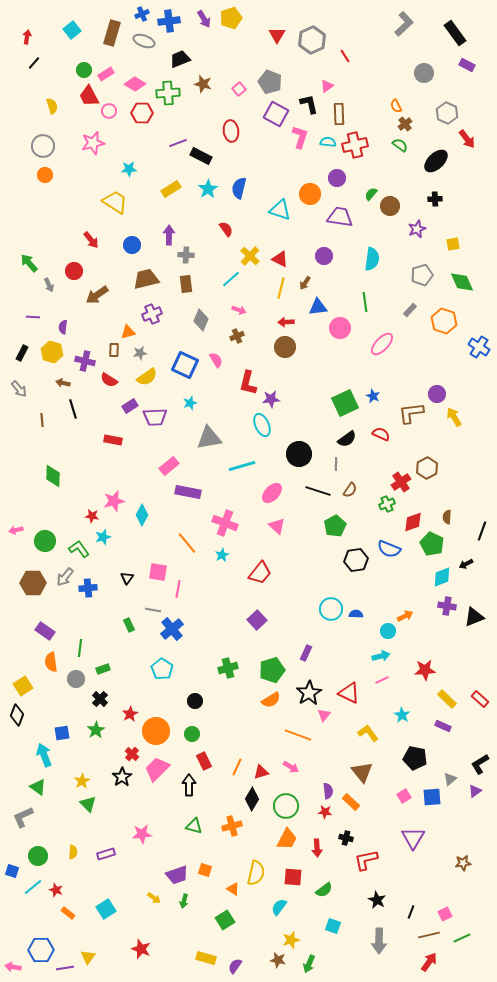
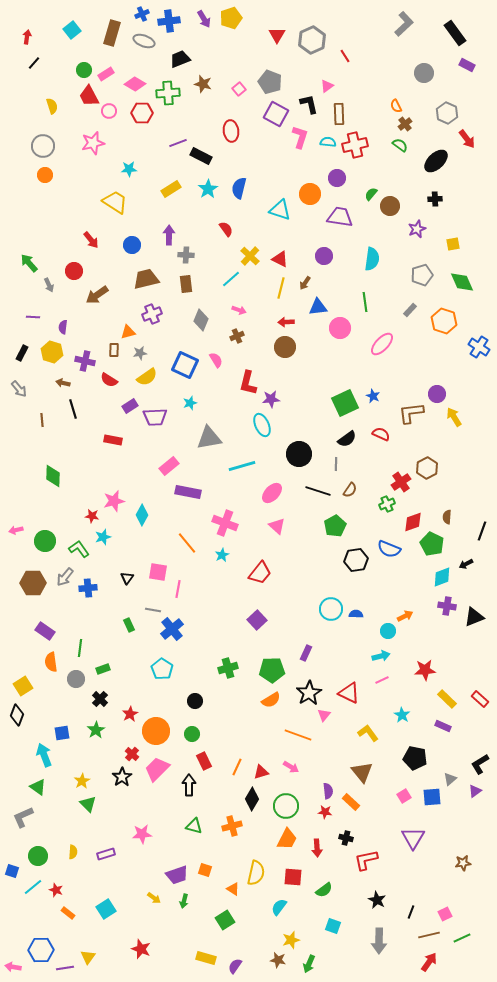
green pentagon at (272, 670): rotated 15 degrees clockwise
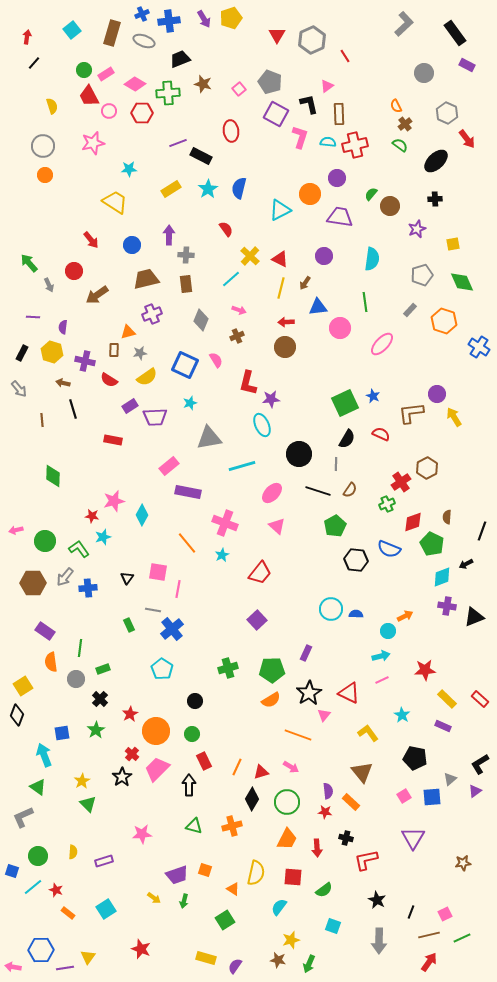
cyan triangle at (280, 210): rotated 45 degrees counterclockwise
black semicircle at (347, 439): rotated 24 degrees counterclockwise
black hexagon at (356, 560): rotated 15 degrees clockwise
green circle at (286, 806): moved 1 px right, 4 px up
purple rectangle at (106, 854): moved 2 px left, 7 px down
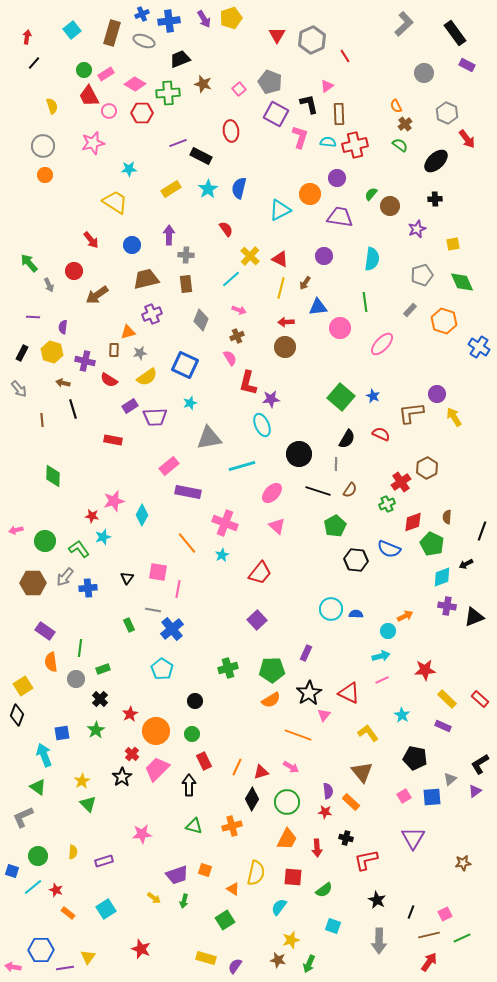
pink semicircle at (216, 360): moved 14 px right, 2 px up
green square at (345, 403): moved 4 px left, 6 px up; rotated 24 degrees counterclockwise
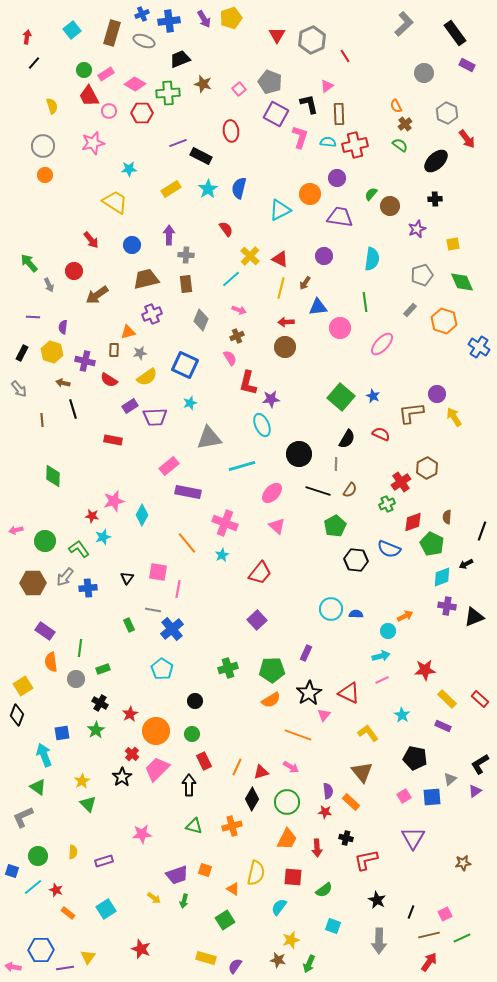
black cross at (100, 699): moved 4 px down; rotated 14 degrees counterclockwise
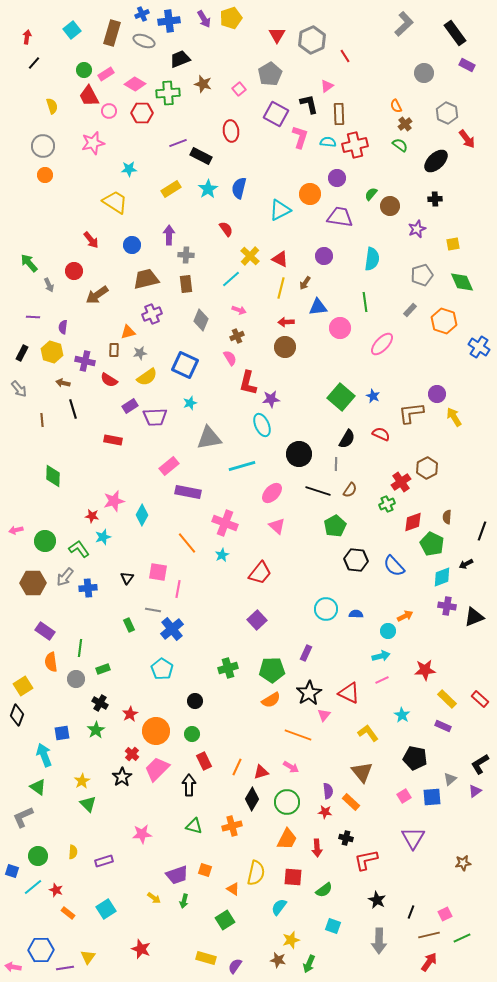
gray pentagon at (270, 82): moved 8 px up; rotated 20 degrees clockwise
blue semicircle at (389, 549): moved 5 px right, 17 px down; rotated 25 degrees clockwise
cyan circle at (331, 609): moved 5 px left
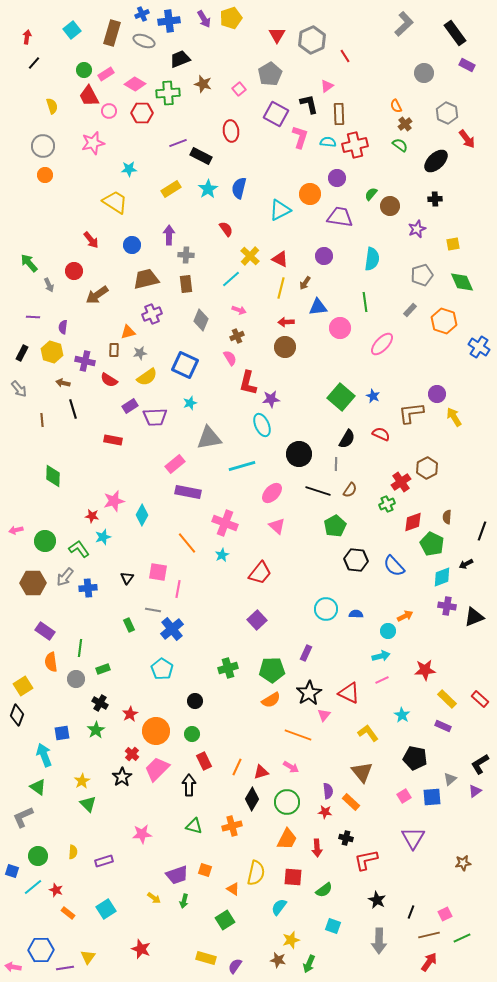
pink rectangle at (169, 466): moved 6 px right, 2 px up
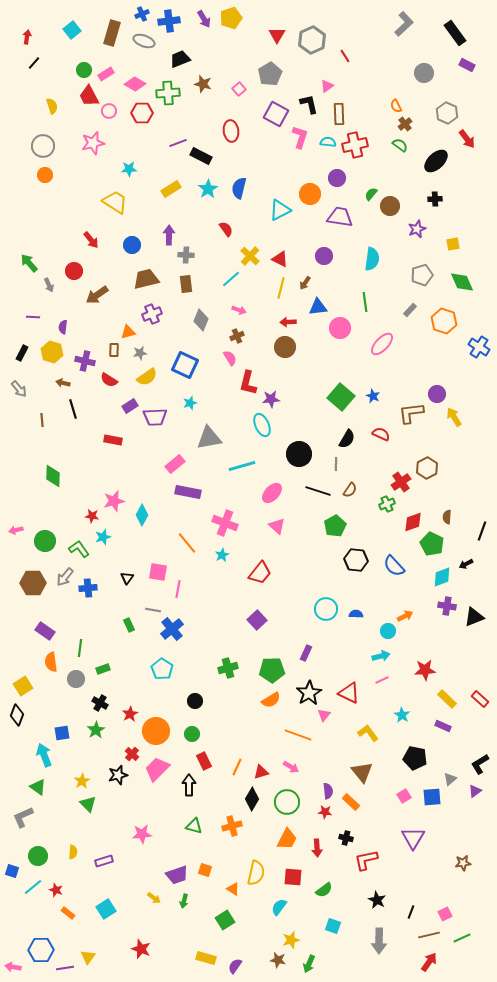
red arrow at (286, 322): moved 2 px right
black star at (122, 777): moved 4 px left, 2 px up; rotated 18 degrees clockwise
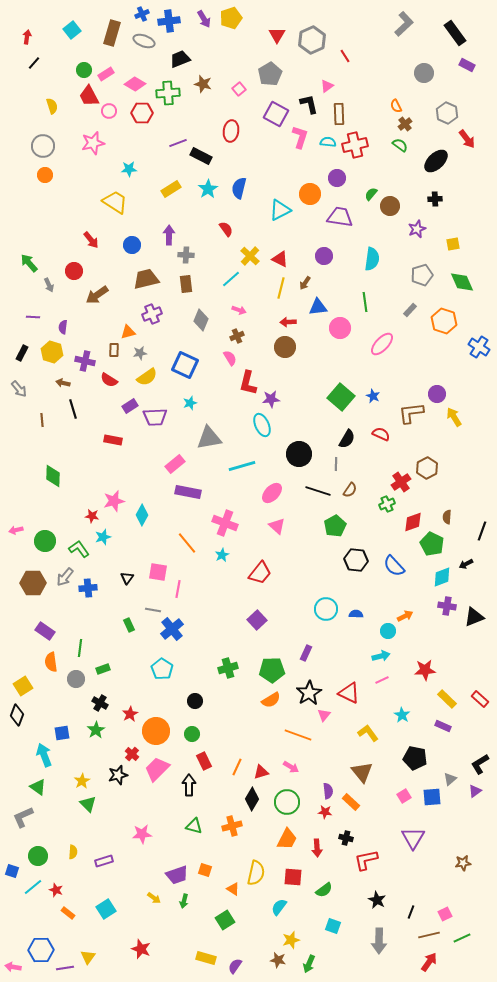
red ellipse at (231, 131): rotated 15 degrees clockwise
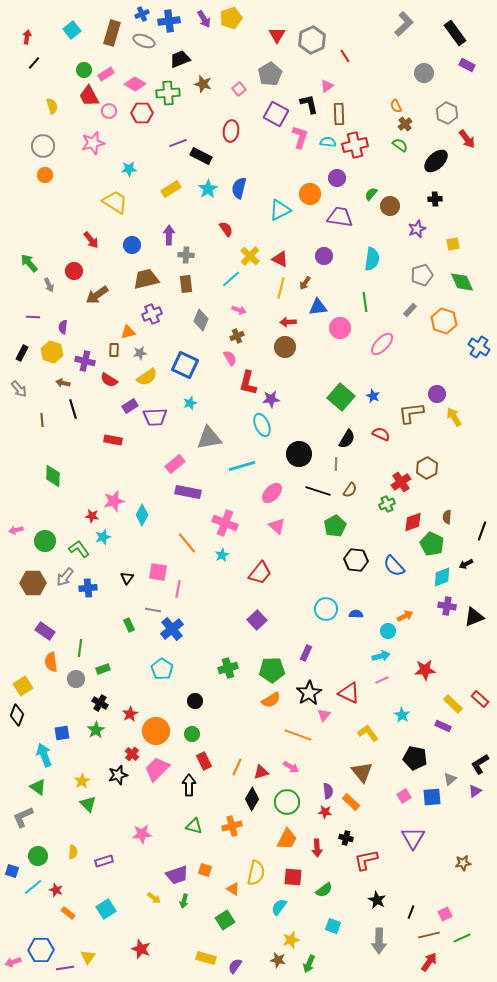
yellow rectangle at (447, 699): moved 6 px right, 5 px down
pink arrow at (13, 967): moved 5 px up; rotated 28 degrees counterclockwise
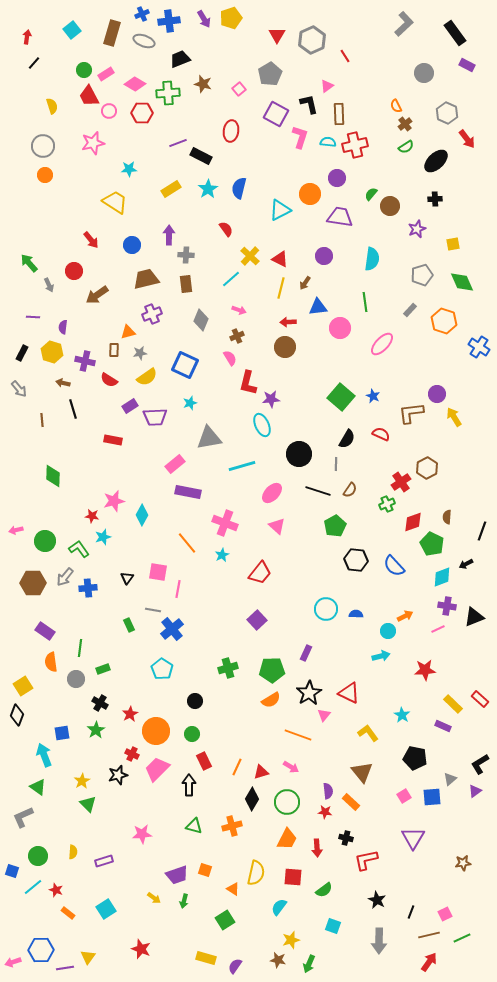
green semicircle at (400, 145): moved 6 px right, 2 px down; rotated 112 degrees clockwise
pink line at (382, 680): moved 56 px right, 51 px up
red cross at (132, 754): rotated 16 degrees counterclockwise
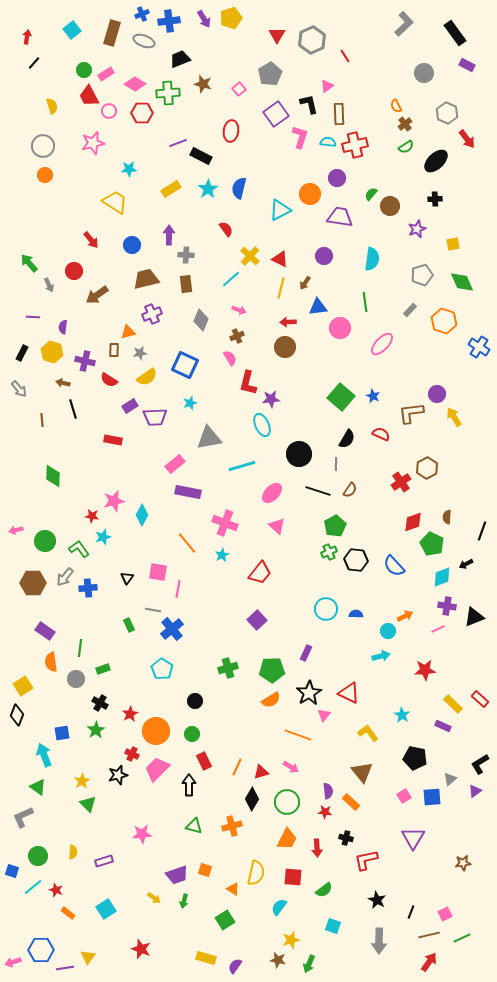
purple square at (276, 114): rotated 25 degrees clockwise
green cross at (387, 504): moved 58 px left, 48 px down
